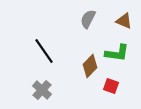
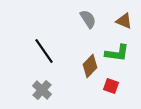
gray semicircle: rotated 120 degrees clockwise
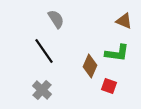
gray semicircle: moved 32 px left
brown diamond: rotated 20 degrees counterclockwise
red square: moved 2 px left
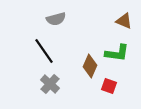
gray semicircle: rotated 108 degrees clockwise
gray cross: moved 8 px right, 6 px up
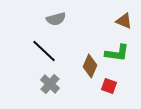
black line: rotated 12 degrees counterclockwise
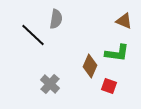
gray semicircle: rotated 66 degrees counterclockwise
black line: moved 11 px left, 16 px up
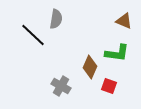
brown diamond: moved 1 px down
gray cross: moved 11 px right, 2 px down; rotated 12 degrees counterclockwise
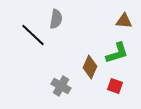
brown triangle: rotated 18 degrees counterclockwise
green L-shape: rotated 25 degrees counterclockwise
red square: moved 6 px right
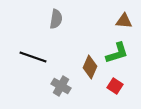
black line: moved 22 px down; rotated 24 degrees counterclockwise
red square: rotated 14 degrees clockwise
